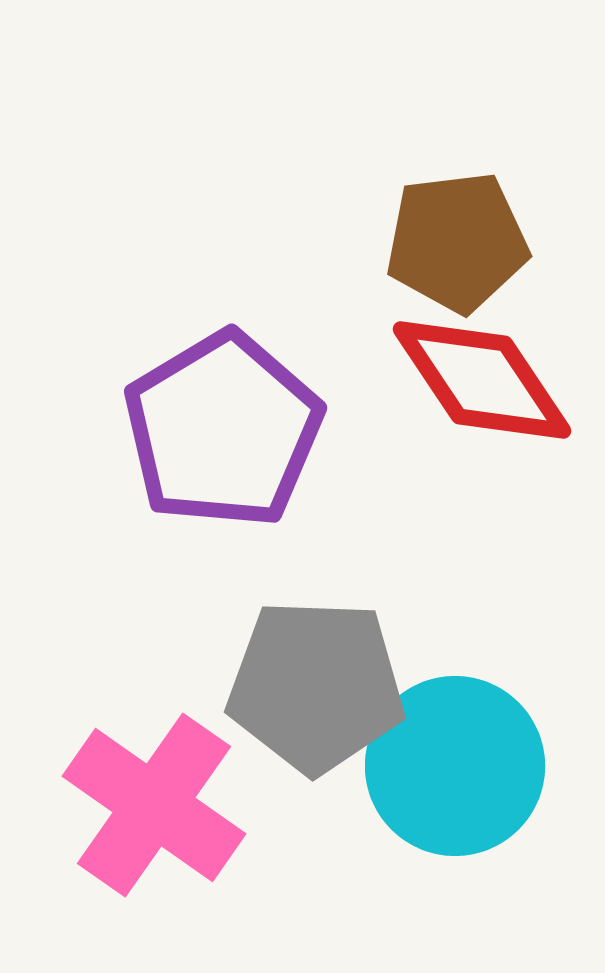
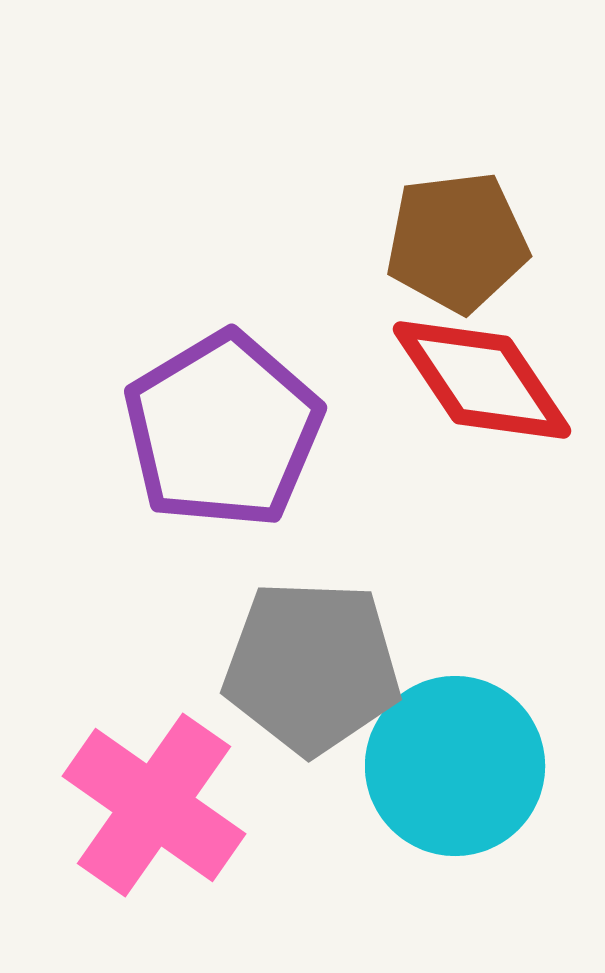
gray pentagon: moved 4 px left, 19 px up
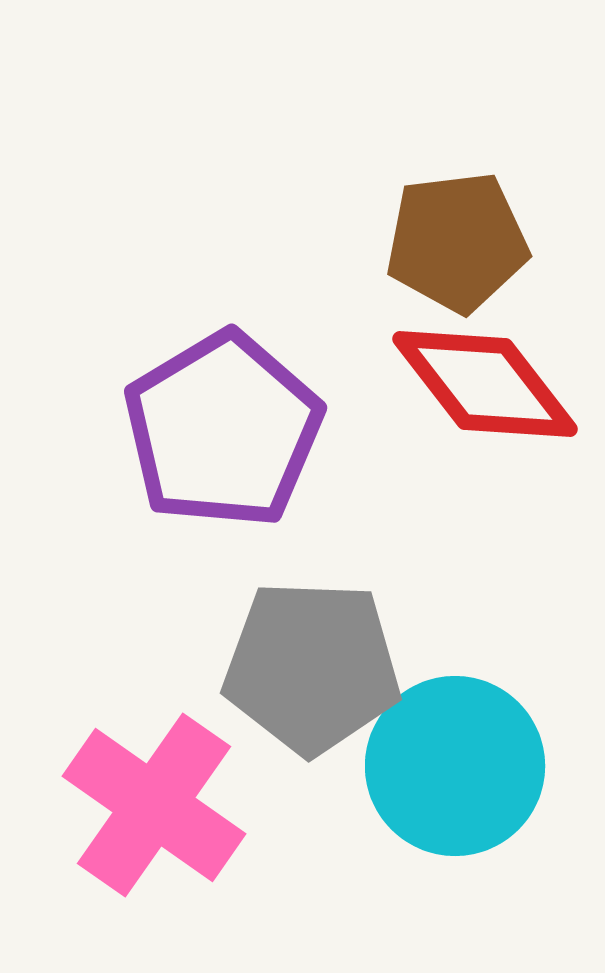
red diamond: moved 3 px right, 4 px down; rotated 4 degrees counterclockwise
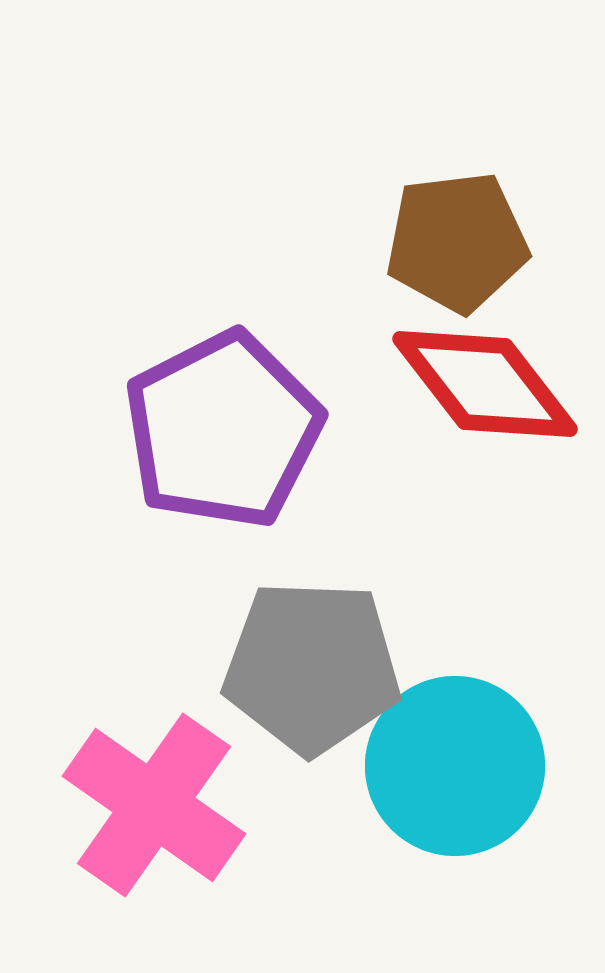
purple pentagon: rotated 4 degrees clockwise
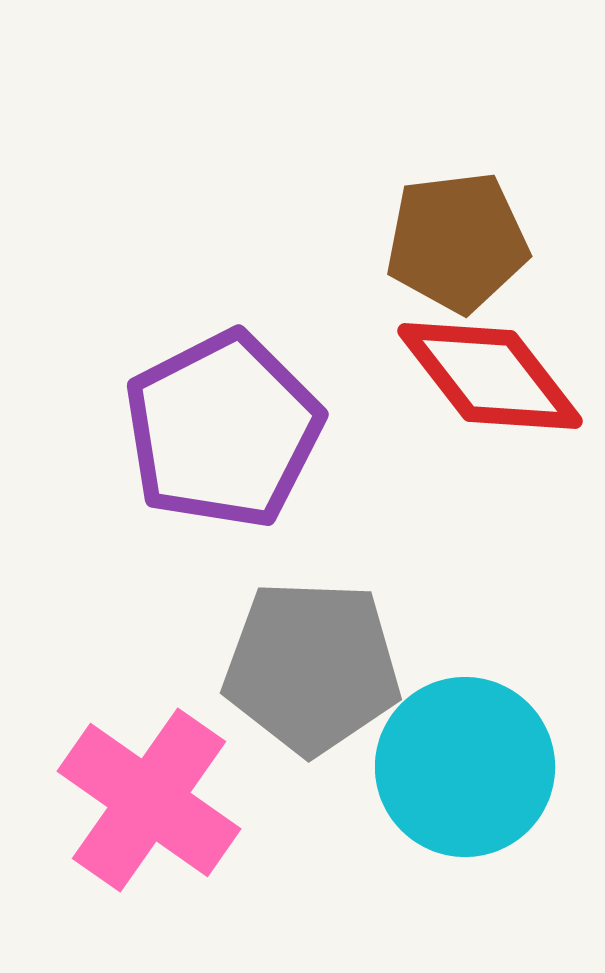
red diamond: moved 5 px right, 8 px up
cyan circle: moved 10 px right, 1 px down
pink cross: moved 5 px left, 5 px up
